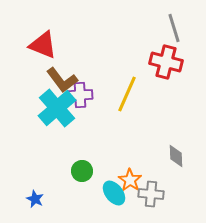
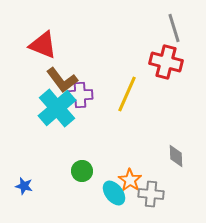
blue star: moved 11 px left, 13 px up; rotated 12 degrees counterclockwise
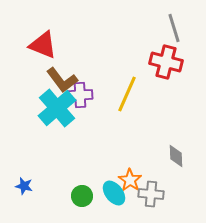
green circle: moved 25 px down
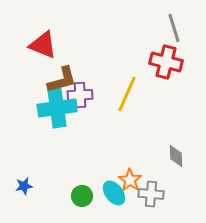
brown L-shape: rotated 68 degrees counterclockwise
cyan cross: rotated 33 degrees clockwise
blue star: rotated 24 degrees counterclockwise
